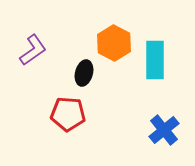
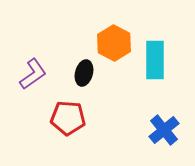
purple L-shape: moved 24 px down
red pentagon: moved 4 px down
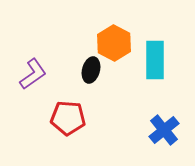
black ellipse: moved 7 px right, 3 px up
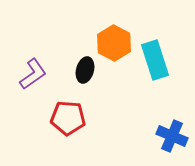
cyan rectangle: rotated 18 degrees counterclockwise
black ellipse: moved 6 px left
blue cross: moved 8 px right, 6 px down; rotated 28 degrees counterclockwise
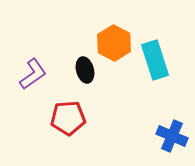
black ellipse: rotated 30 degrees counterclockwise
red pentagon: rotated 8 degrees counterclockwise
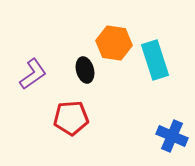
orange hexagon: rotated 20 degrees counterclockwise
red pentagon: moved 3 px right
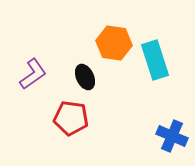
black ellipse: moved 7 px down; rotated 10 degrees counterclockwise
red pentagon: rotated 12 degrees clockwise
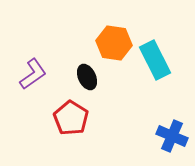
cyan rectangle: rotated 9 degrees counterclockwise
black ellipse: moved 2 px right
red pentagon: rotated 24 degrees clockwise
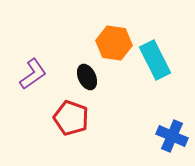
red pentagon: rotated 12 degrees counterclockwise
